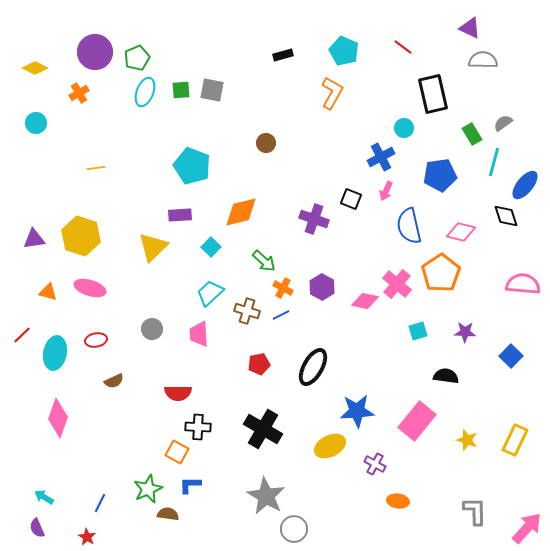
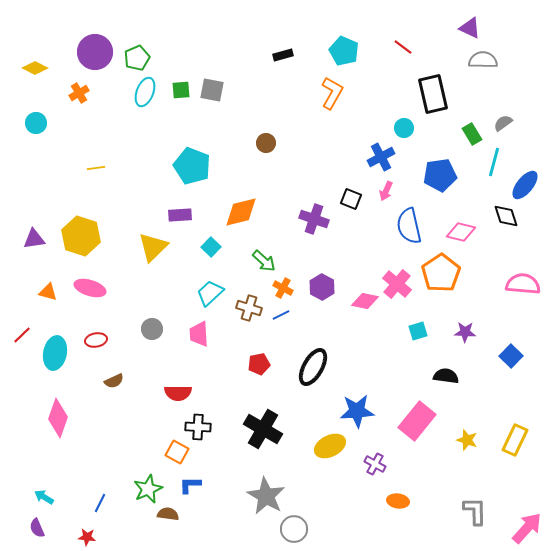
brown cross at (247, 311): moved 2 px right, 3 px up
red star at (87, 537): rotated 24 degrees counterclockwise
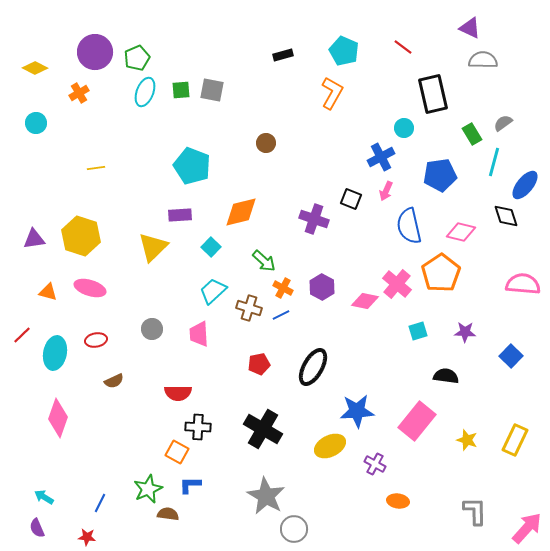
cyan trapezoid at (210, 293): moved 3 px right, 2 px up
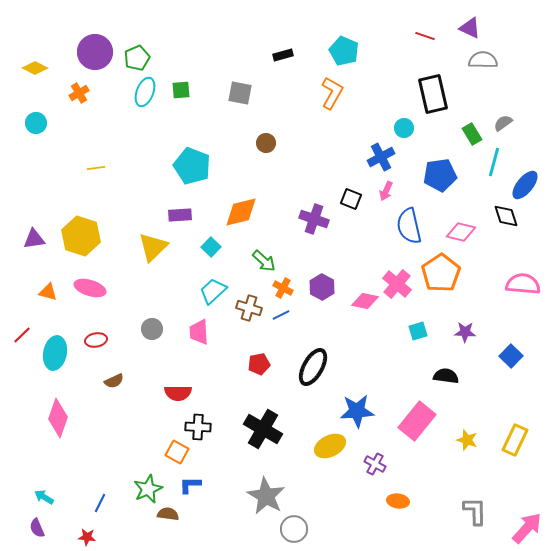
red line at (403, 47): moved 22 px right, 11 px up; rotated 18 degrees counterclockwise
gray square at (212, 90): moved 28 px right, 3 px down
pink trapezoid at (199, 334): moved 2 px up
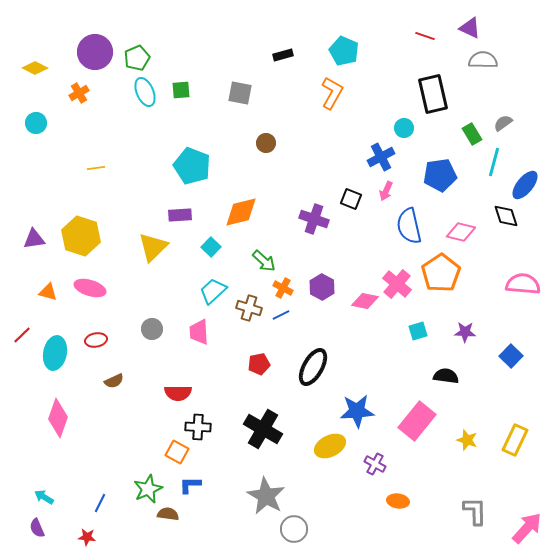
cyan ellipse at (145, 92): rotated 44 degrees counterclockwise
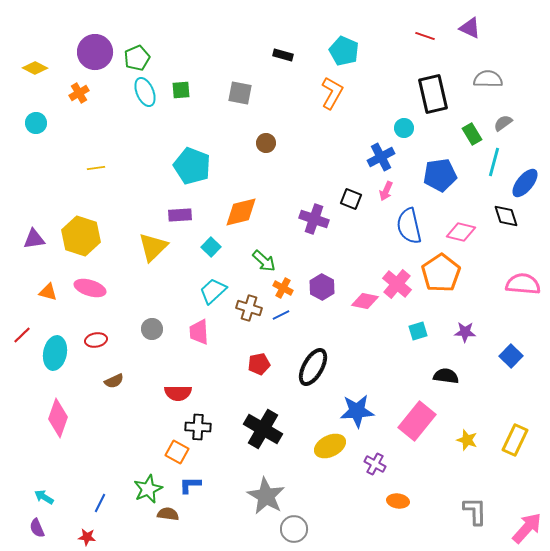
black rectangle at (283, 55): rotated 30 degrees clockwise
gray semicircle at (483, 60): moved 5 px right, 19 px down
blue ellipse at (525, 185): moved 2 px up
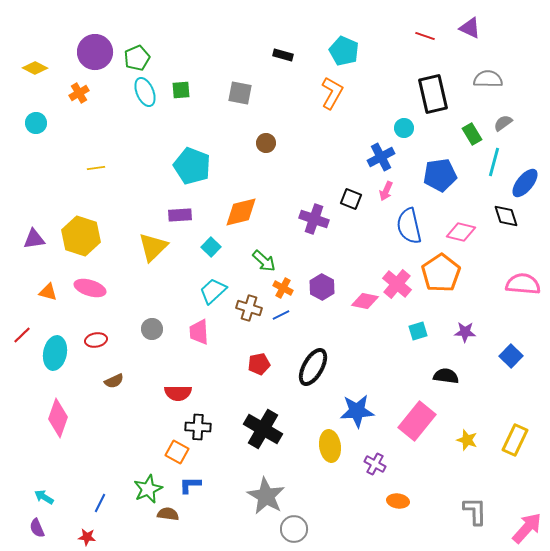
yellow ellipse at (330, 446): rotated 72 degrees counterclockwise
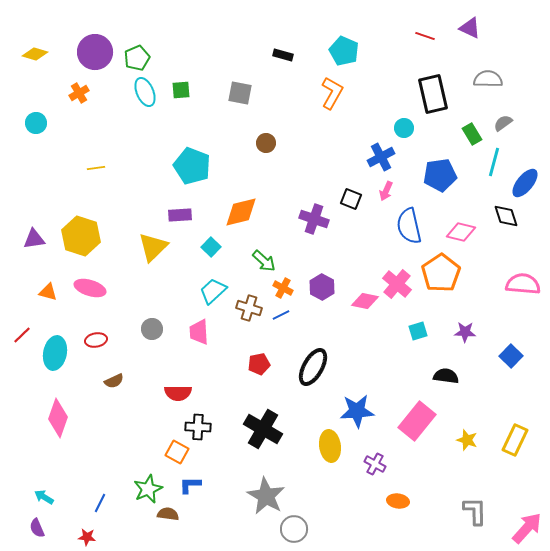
yellow diamond at (35, 68): moved 14 px up; rotated 10 degrees counterclockwise
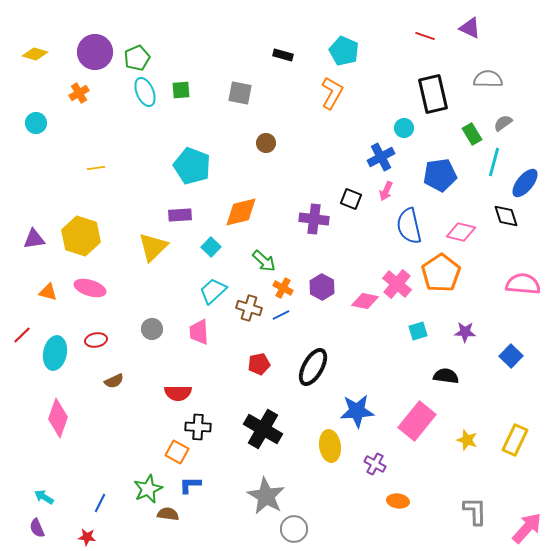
purple cross at (314, 219): rotated 12 degrees counterclockwise
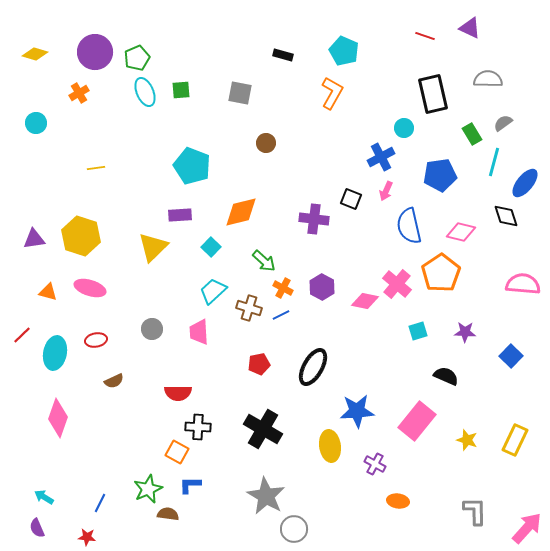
black semicircle at (446, 376): rotated 15 degrees clockwise
